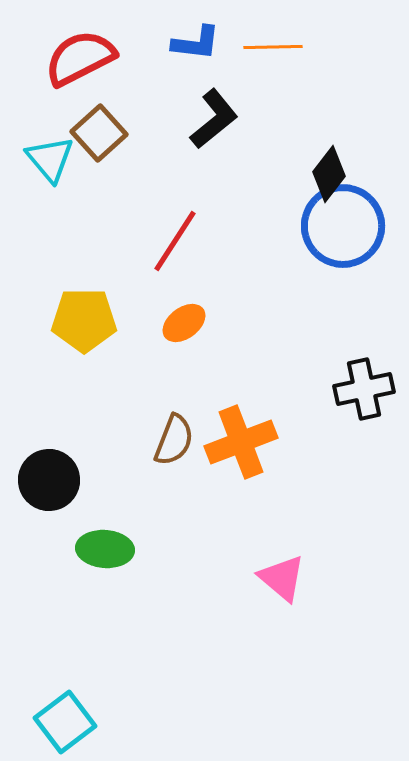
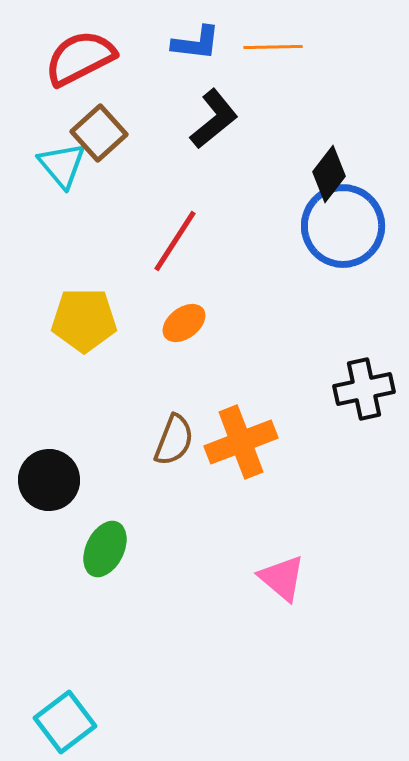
cyan triangle: moved 12 px right, 6 px down
green ellipse: rotated 68 degrees counterclockwise
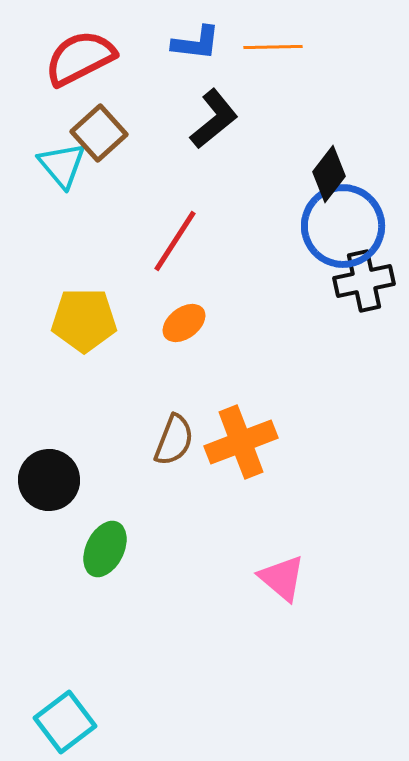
black cross: moved 108 px up
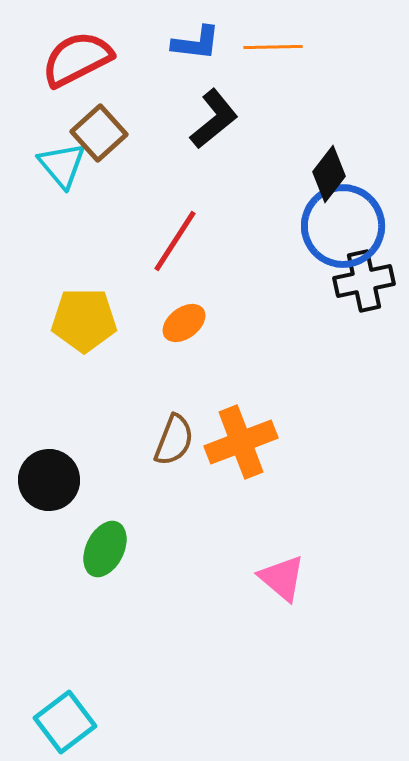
red semicircle: moved 3 px left, 1 px down
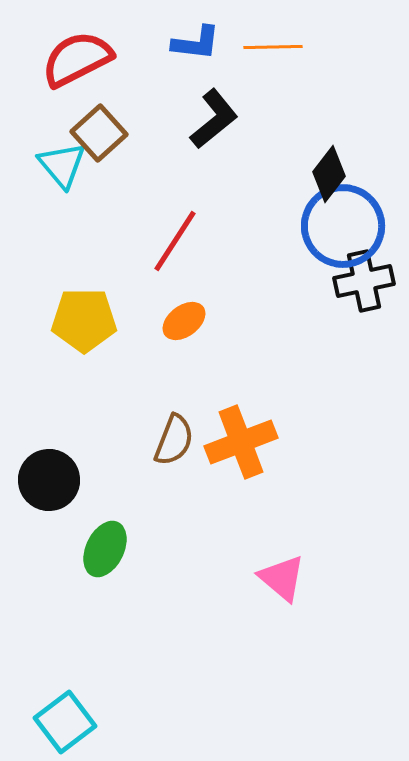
orange ellipse: moved 2 px up
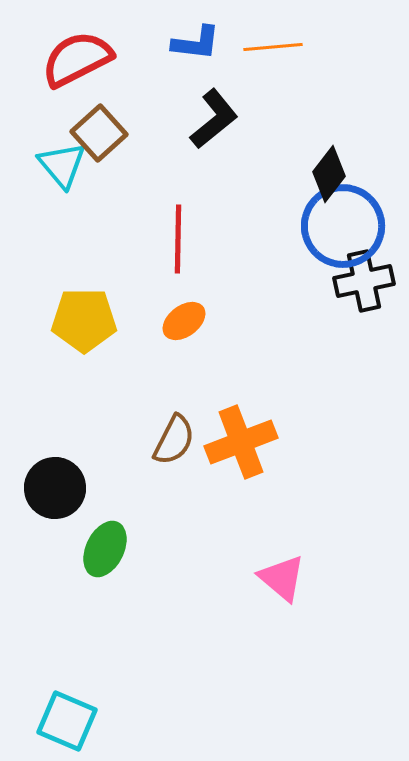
orange line: rotated 4 degrees counterclockwise
red line: moved 3 px right, 2 px up; rotated 32 degrees counterclockwise
brown semicircle: rotated 6 degrees clockwise
black circle: moved 6 px right, 8 px down
cyan square: moved 2 px right, 1 px up; rotated 30 degrees counterclockwise
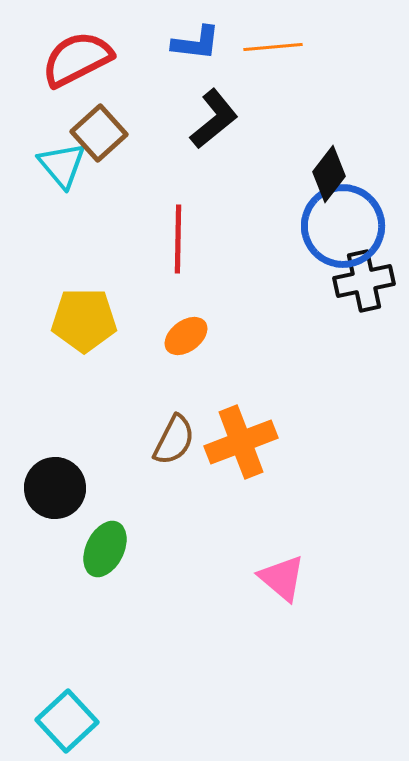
orange ellipse: moved 2 px right, 15 px down
cyan square: rotated 24 degrees clockwise
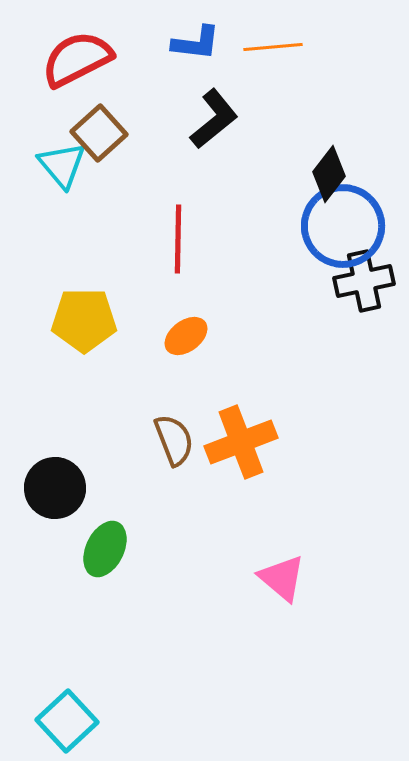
brown semicircle: rotated 48 degrees counterclockwise
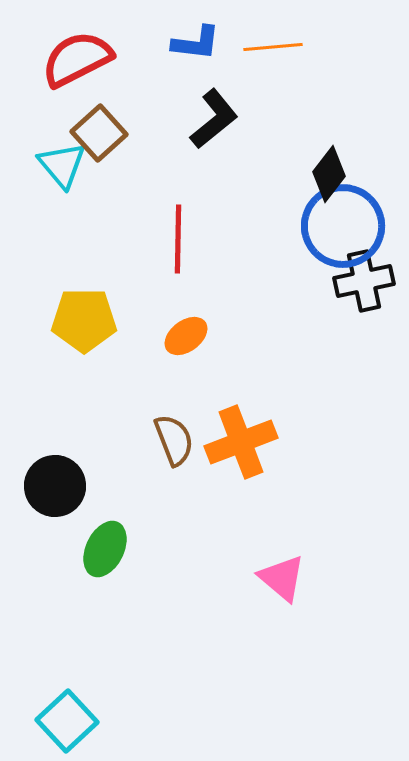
black circle: moved 2 px up
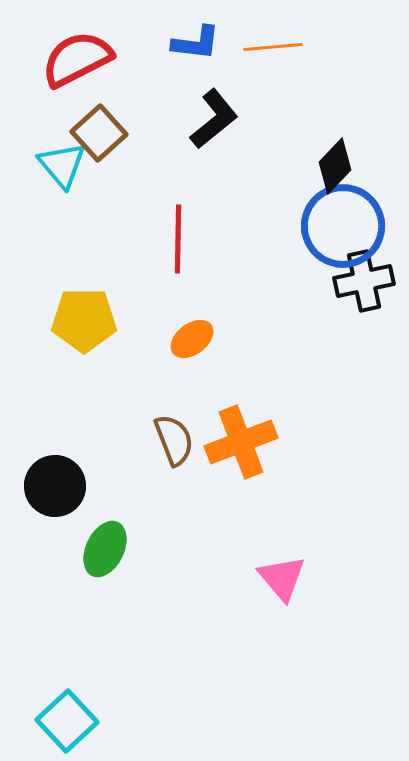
black diamond: moved 6 px right, 8 px up; rotated 6 degrees clockwise
orange ellipse: moved 6 px right, 3 px down
pink triangle: rotated 10 degrees clockwise
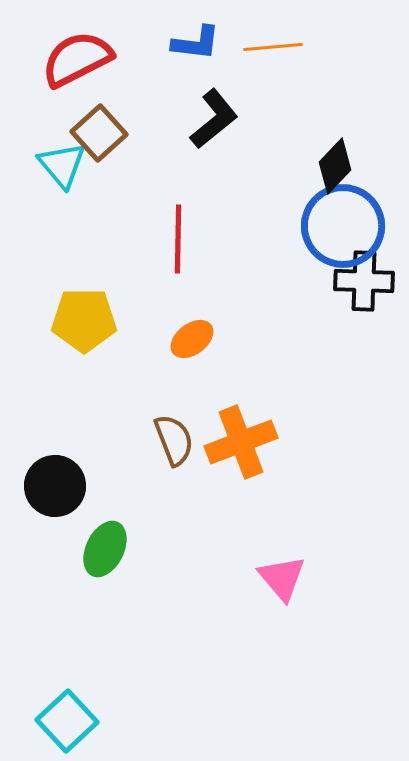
black cross: rotated 14 degrees clockwise
